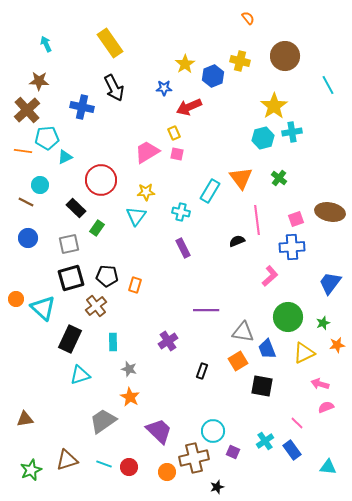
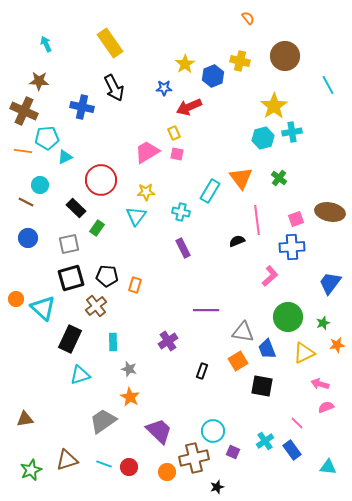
brown cross at (27, 110): moved 3 px left, 1 px down; rotated 24 degrees counterclockwise
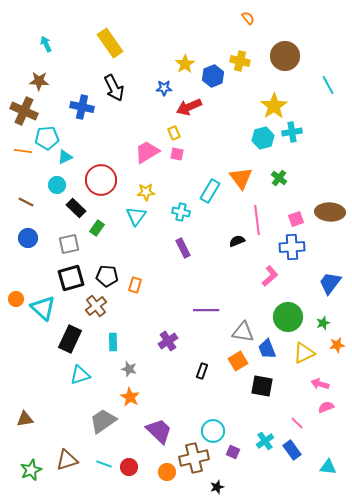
cyan circle at (40, 185): moved 17 px right
brown ellipse at (330, 212): rotated 8 degrees counterclockwise
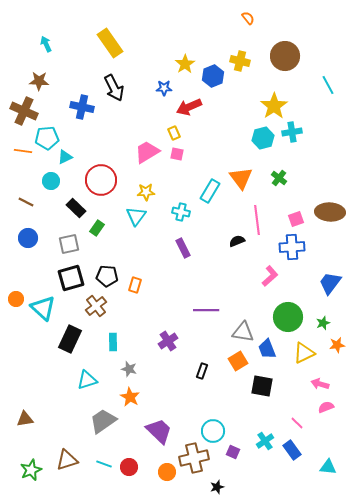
cyan circle at (57, 185): moved 6 px left, 4 px up
cyan triangle at (80, 375): moved 7 px right, 5 px down
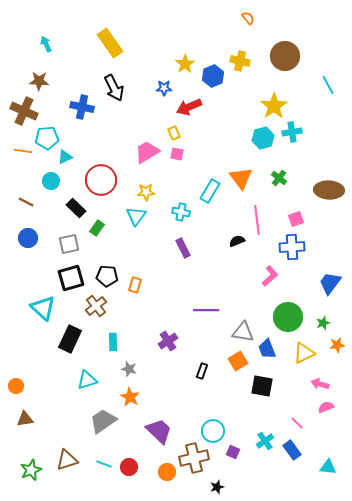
brown ellipse at (330, 212): moved 1 px left, 22 px up
orange circle at (16, 299): moved 87 px down
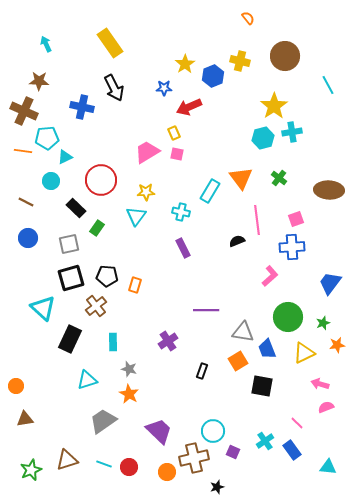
orange star at (130, 397): moved 1 px left, 3 px up
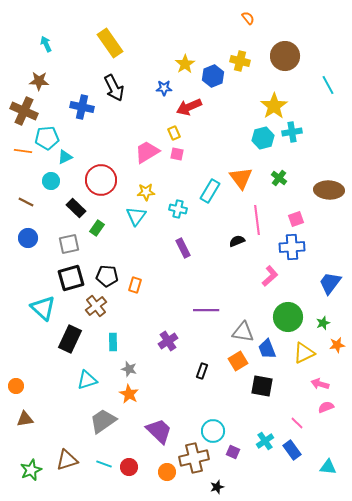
cyan cross at (181, 212): moved 3 px left, 3 px up
